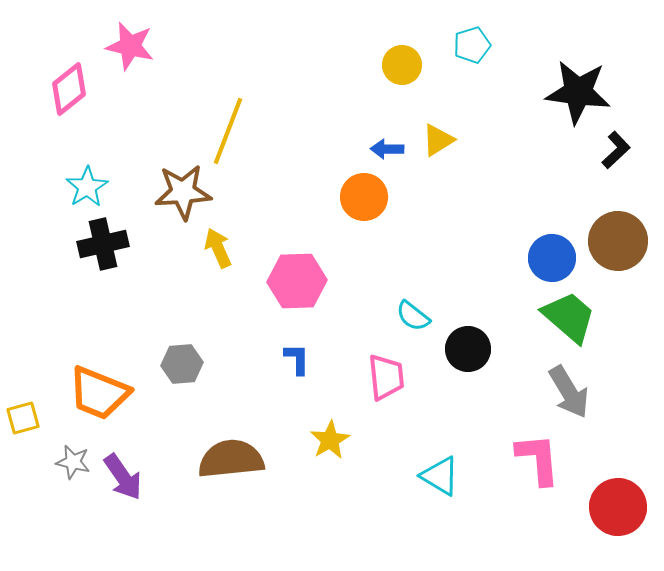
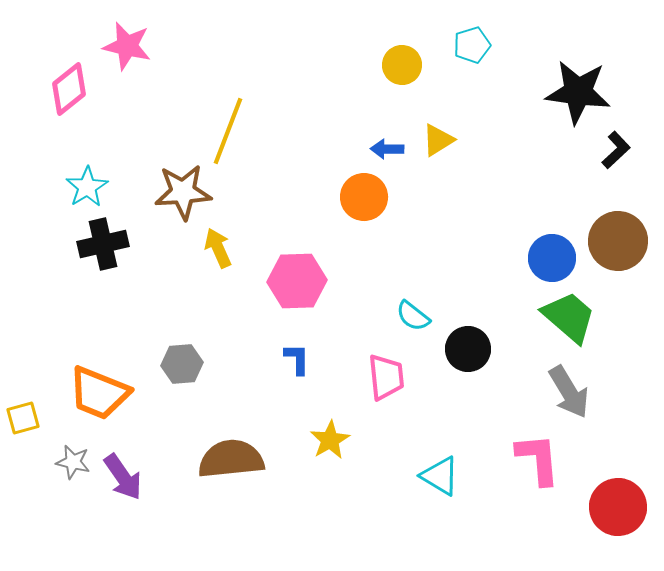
pink star: moved 3 px left
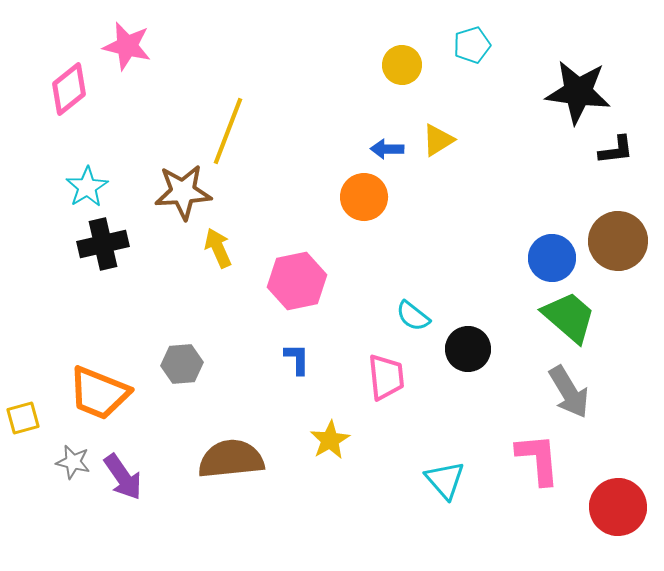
black L-shape: rotated 36 degrees clockwise
pink hexagon: rotated 10 degrees counterclockwise
cyan triangle: moved 5 px right, 4 px down; rotated 18 degrees clockwise
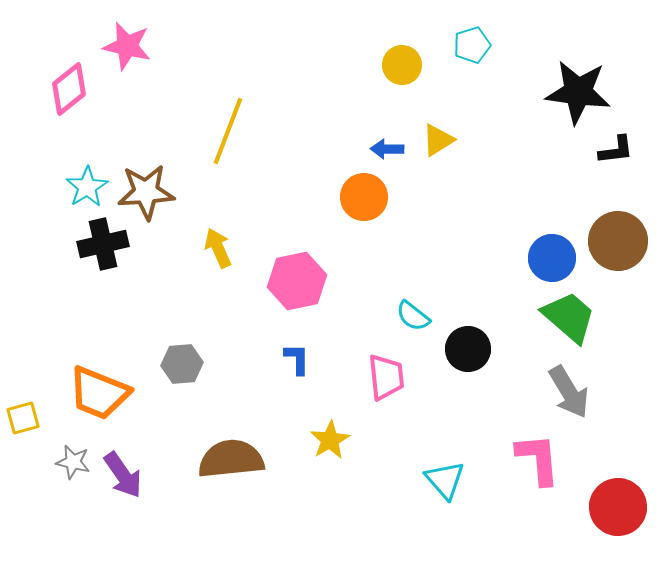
brown star: moved 37 px left
purple arrow: moved 2 px up
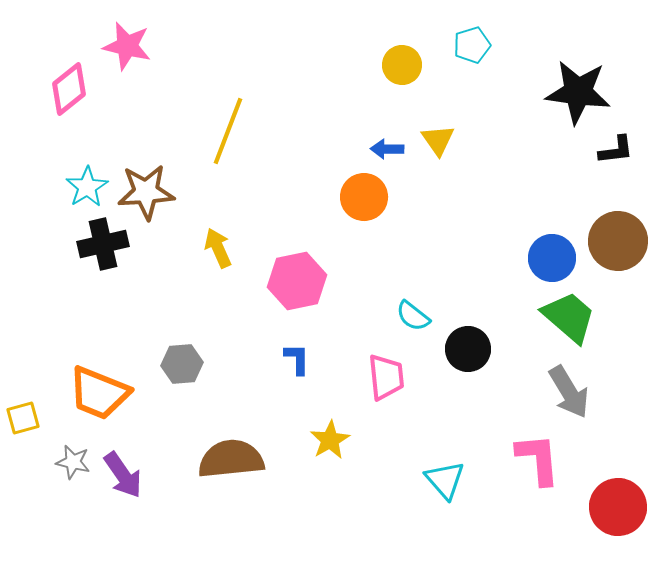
yellow triangle: rotated 33 degrees counterclockwise
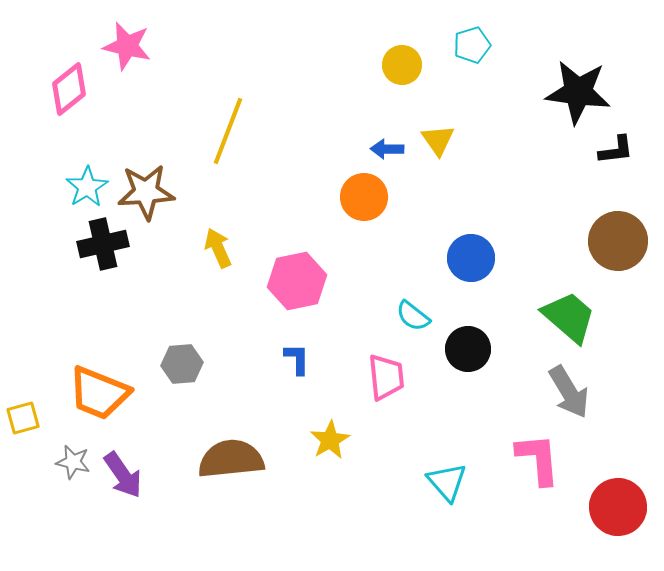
blue circle: moved 81 px left
cyan triangle: moved 2 px right, 2 px down
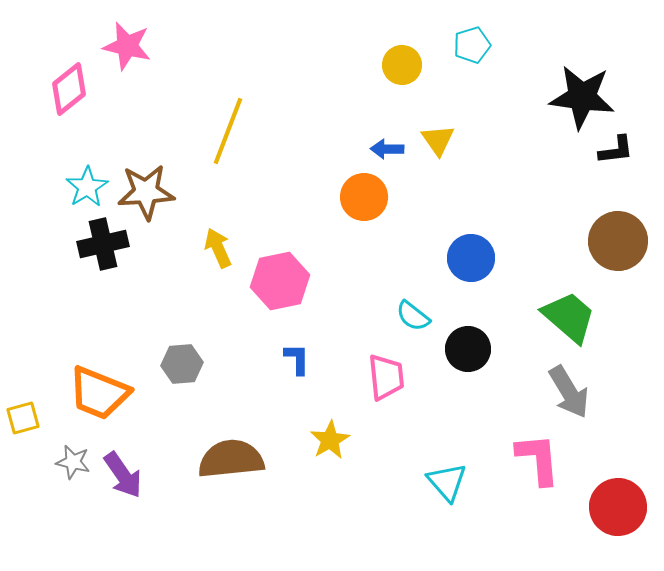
black star: moved 4 px right, 5 px down
pink hexagon: moved 17 px left
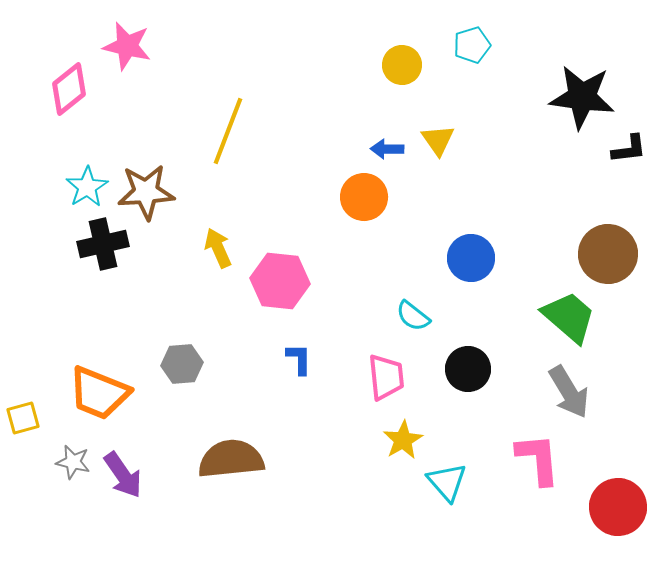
black L-shape: moved 13 px right, 1 px up
brown circle: moved 10 px left, 13 px down
pink hexagon: rotated 18 degrees clockwise
black circle: moved 20 px down
blue L-shape: moved 2 px right
yellow star: moved 73 px right
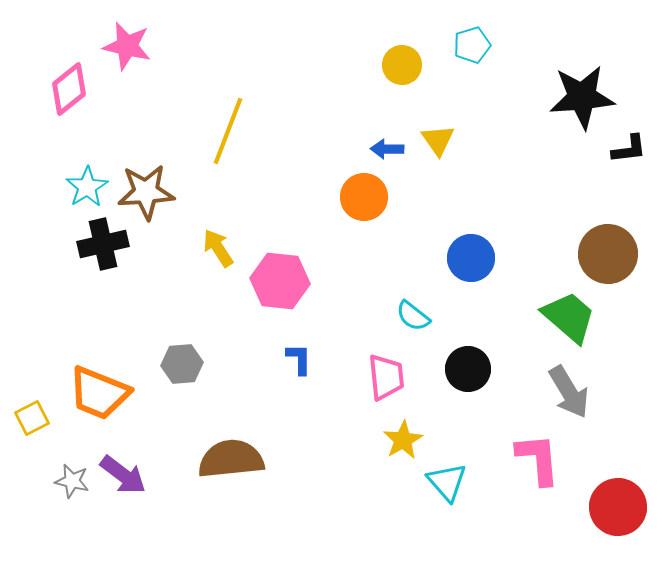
black star: rotated 12 degrees counterclockwise
yellow arrow: rotated 9 degrees counterclockwise
yellow square: moved 9 px right; rotated 12 degrees counterclockwise
gray star: moved 1 px left, 19 px down
purple arrow: rotated 18 degrees counterclockwise
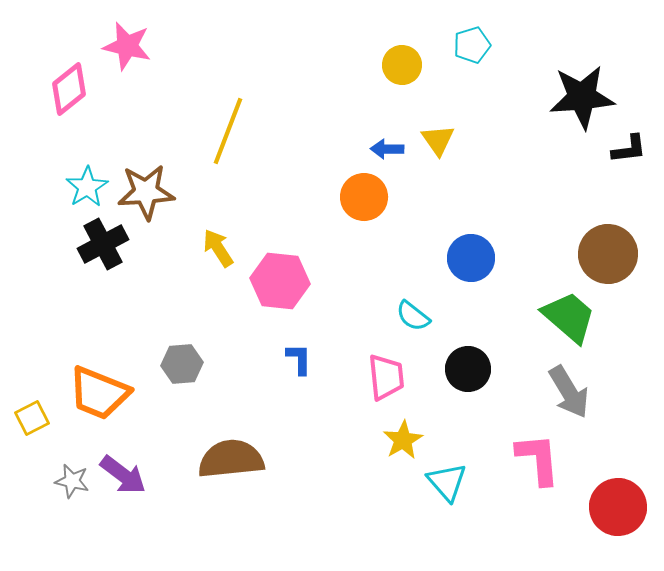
black cross: rotated 15 degrees counterclockwise
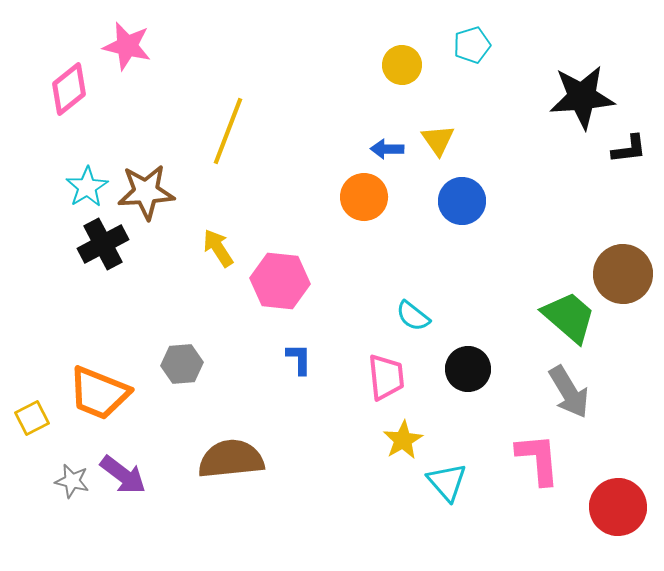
brown circle: moved 15 px right, 20 px down
blue circle: moved 9 px left, 57 px up
